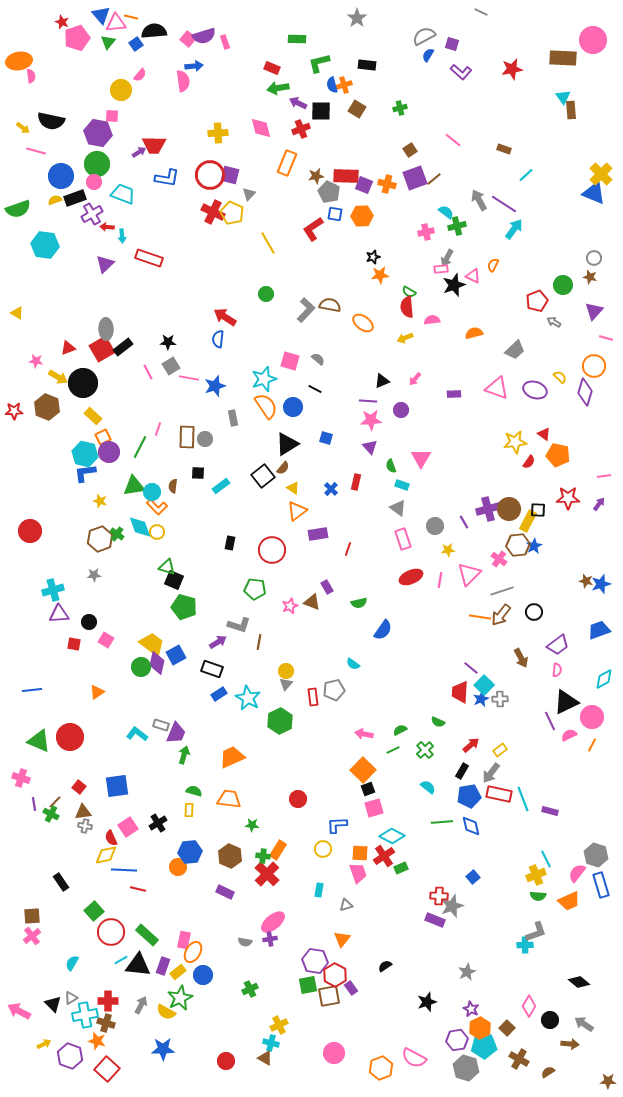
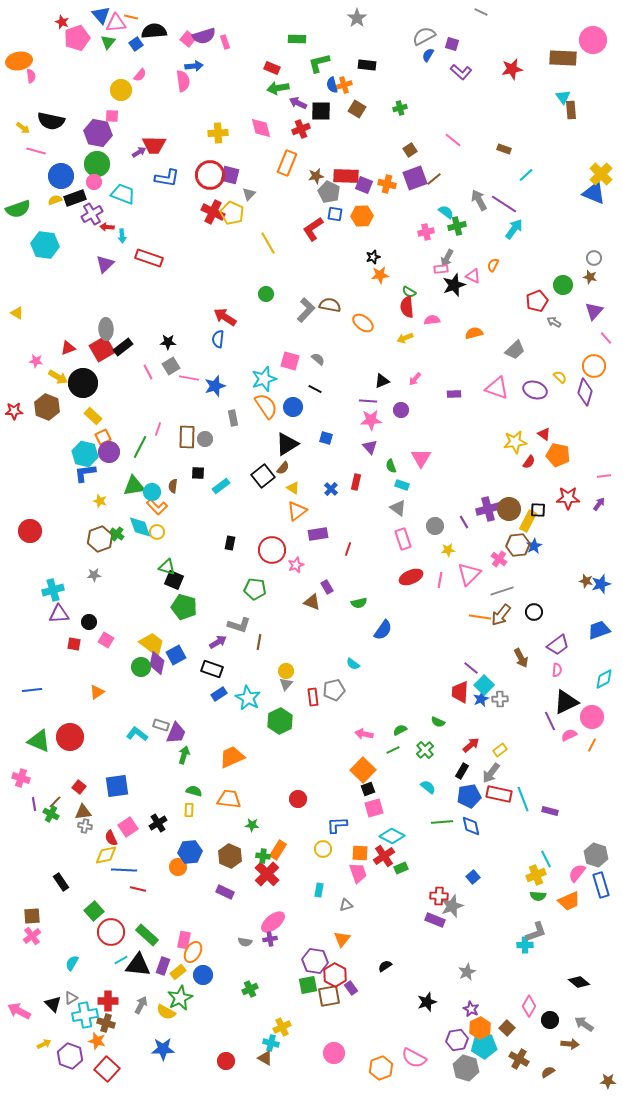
pink line at (606, 338): rotated 32 degrees clockwise
pink star at (290, 606): moved 6 px right, 41 px up
yellow cross at (279, 1025): moved 3 px right, 2 px down
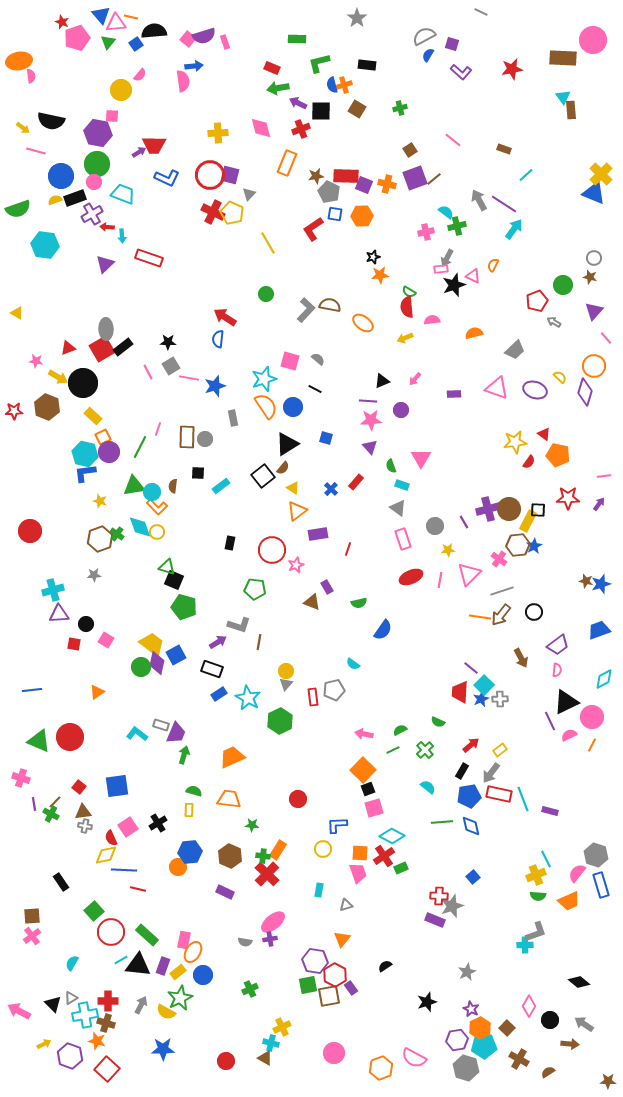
blue L-shape at (167, 178): rotated 15 degrees clockwise
red rectangle at (356, 482): rotated 28 degrees clockwise
black circle at (89, 622): moved 3 px left, 2 px down
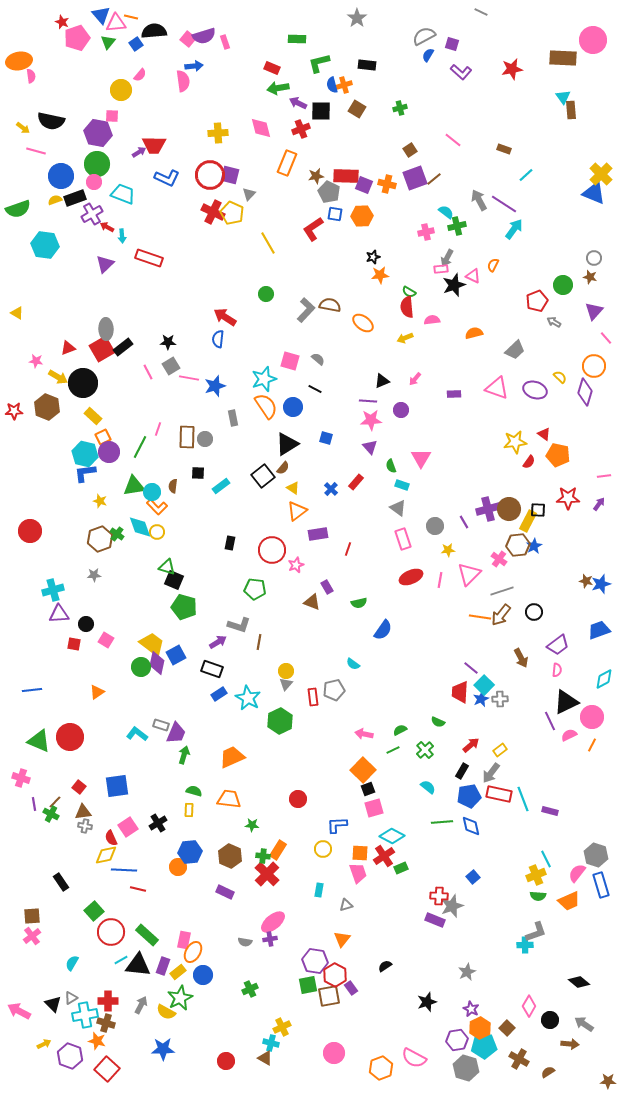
red arrow at (107, 227): rotated 24 degrees clockwise
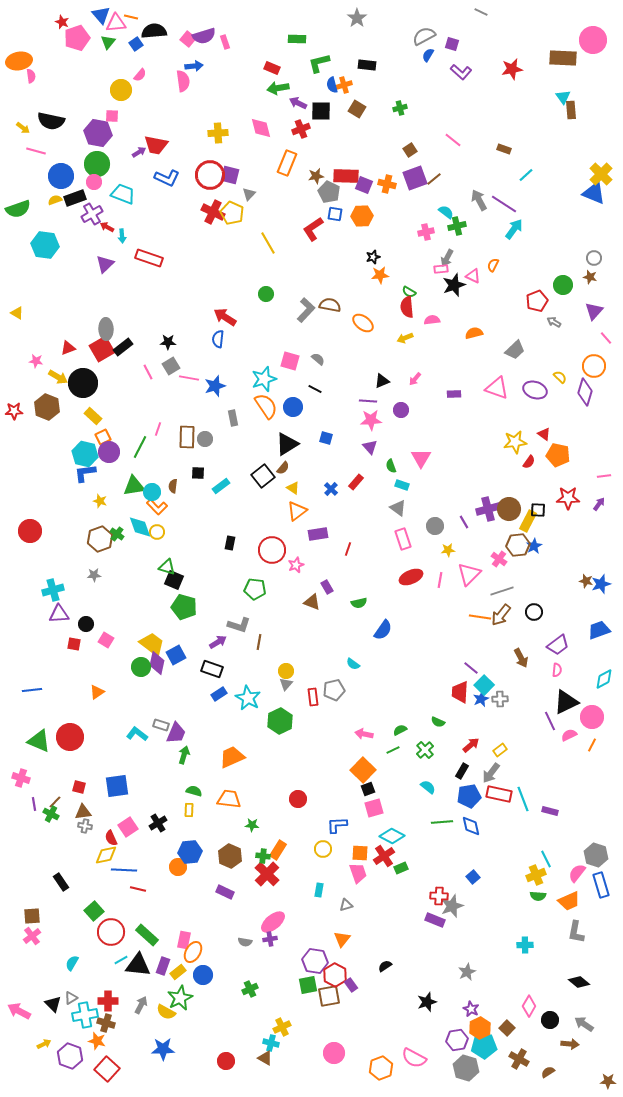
red trapezoid at (154, 145): moved 2 px right; rotated 10 degrees clockwise
red square at (79, 787): rotated 24 degrees counterclockwise
gray L-shape at (536, 932): moved 40 px right; rotated 120 degrees clockwise
purple rectangle at (351, 988): moved 3 px up
